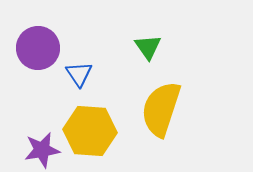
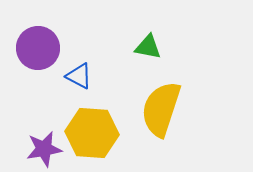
green triangle: rotated 44 degrees counterclockwise
blue triangle: moved 2 px down; rotated 28 degrees counterclockwise
yellow hexagon: moved 2 px right, 2 px down
purple star: moved 2 px right, 1 px up
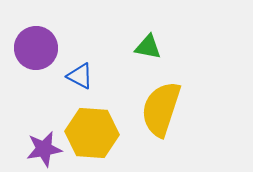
purple circle: moved 2 px left
blue triangle: moved 1 px right
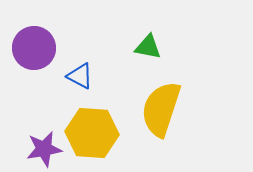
purple circle: moved 2 px left
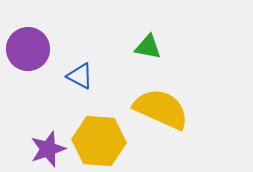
purple circle: moved 6 px left, 1 px down
yellow semicircle: rotated 96 degrees clockwise
yellow hexagon: moved 7 px right, 8 px down
purple star: moved 4 px right; rotated 9 degrees counterclockwise
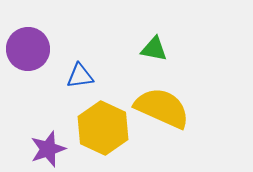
green triangle: moved 6 px right, 2 px down
blue triangle: rotated 36 degrees counterclockwise
yellow semicircle: moved 1 px right, 1 px up
yellow hexagon: moved 4 px right, 13 px up; rotated 21 degrees clockwise
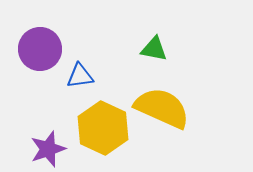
purple circle: moved 12 px right
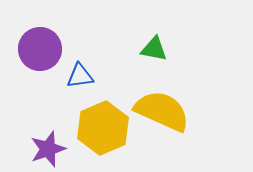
yellow semicircle: moved 3 px down
yellow hexagon: rotated 12 degrees clockwise
